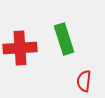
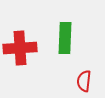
green rectangle: moved 1 px right, 1 px up; rotated 20 degrees clockwise
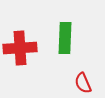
red semicircle: moved 1 px left, 2 px down; rotated 30 degrees counterclockwise
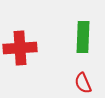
green rectangle: moved 18 px right, 1 px up
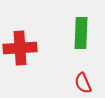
green rectangle: moved 2 px left, 4 px up
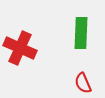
red cross: rotated 28 degrees clockwise
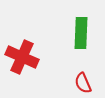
red cross: moved 2 px right, 9 px down
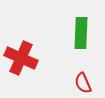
red cross: moved 1 px left, 1 px down
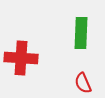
red cross: rotated 20 degrees counterclockwise
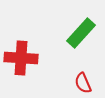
green rectangle: rotated 40 degrees clockwise
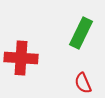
green rectangle: rotated 16 degrees counterclockwise
